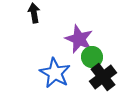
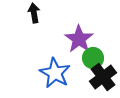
purple star: rotated 12 degrees clockwise
green circle: moved 1 px right, 1 px down
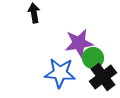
purple star: moved 4 px down; rotated 28 degrees clockwise
blue star: moved 5 px right; rotated 24 degrees counterclockwise
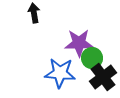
purple star: rotated 8 degrees clockwise
green circle: moved 1 px left
